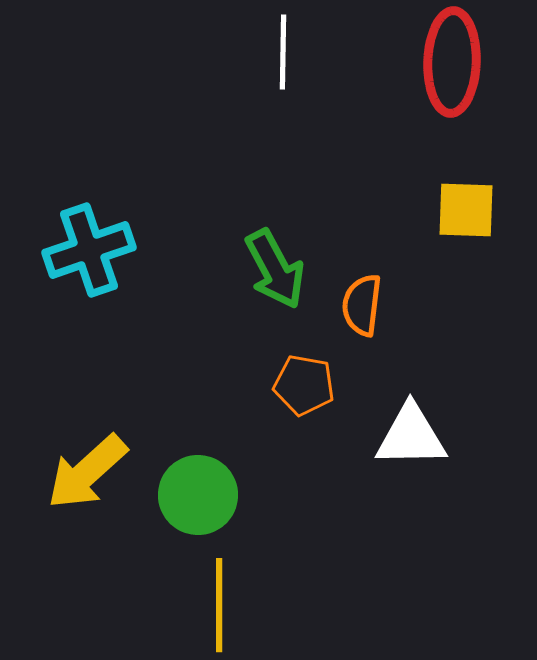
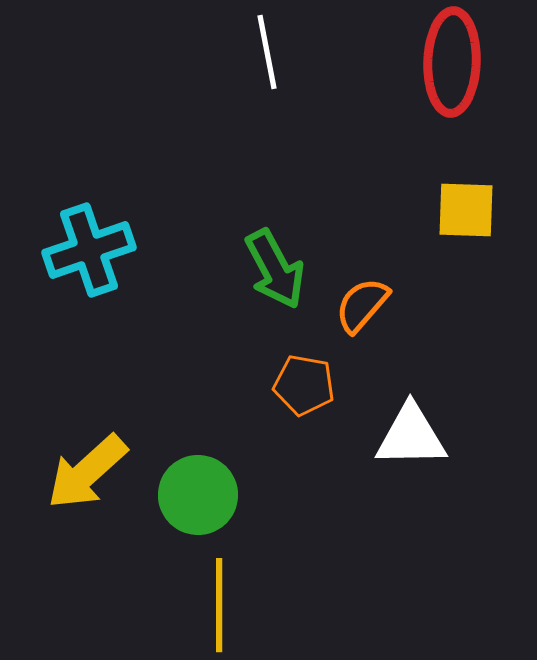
white line: moved 16 px left; rotated 12 degrees counterclockwise
orange semicircle: rotated 34 degrees clockwise
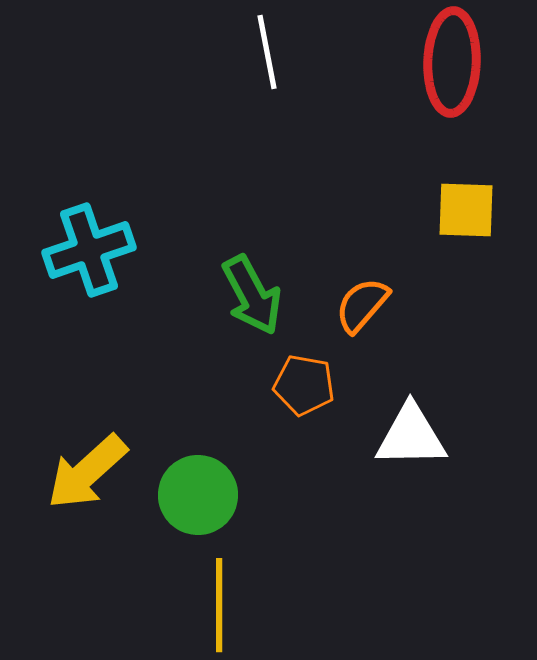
green arrow: moved 23 px left, 26 px down
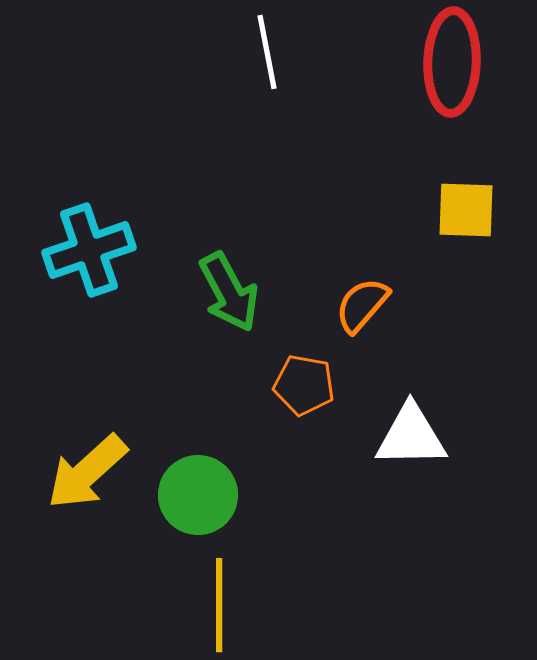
green arrow: moved 23 px left, 3 px up
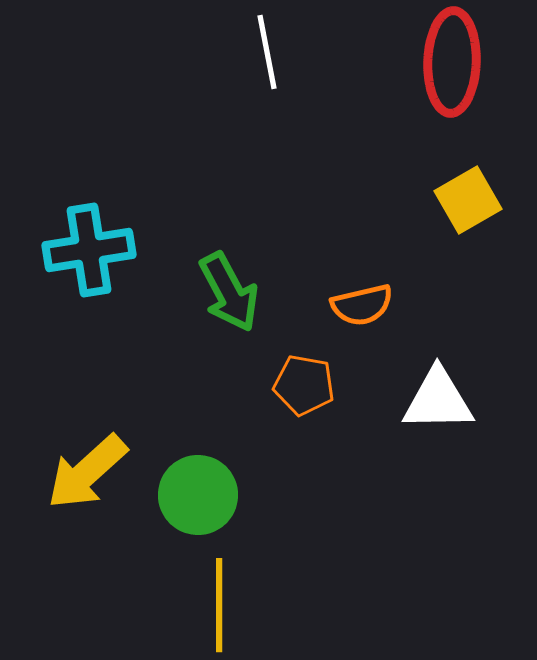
yellow square: moved 2 px right, 10 px up; rotated 32 degrees counterclockwise
cyan cross: rotated 10 degrees clockwise
orange semicircle: rotated 144 degrees counterclockwise
white triangle: moved 27 px right, 36 px up
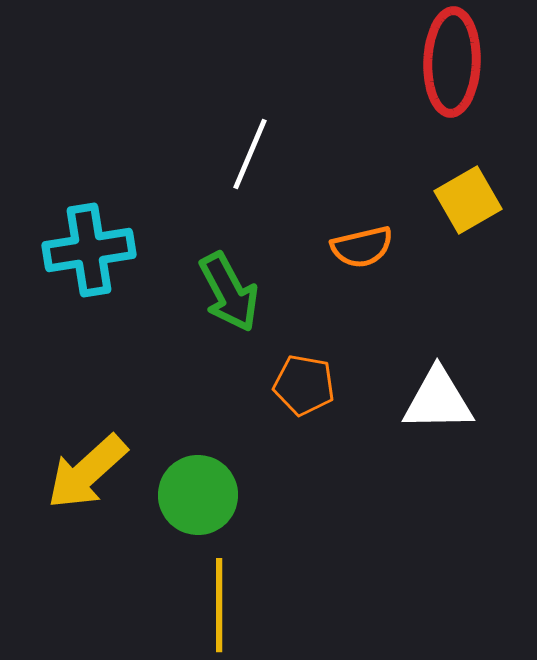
white line: moved 17 px left, 102 px down; rotated 34 degrees clockwise
orange semicircle: moved 58 px up
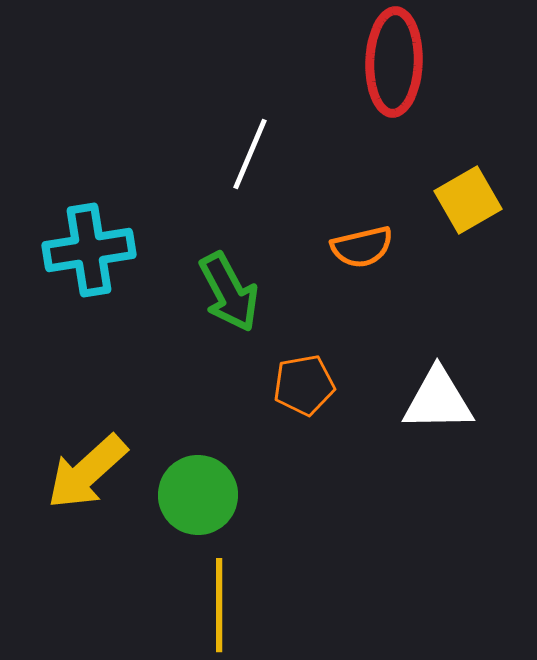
red ellipse: moved 58 px left
orange pentagon: rotated 20 degrees counterclockwise
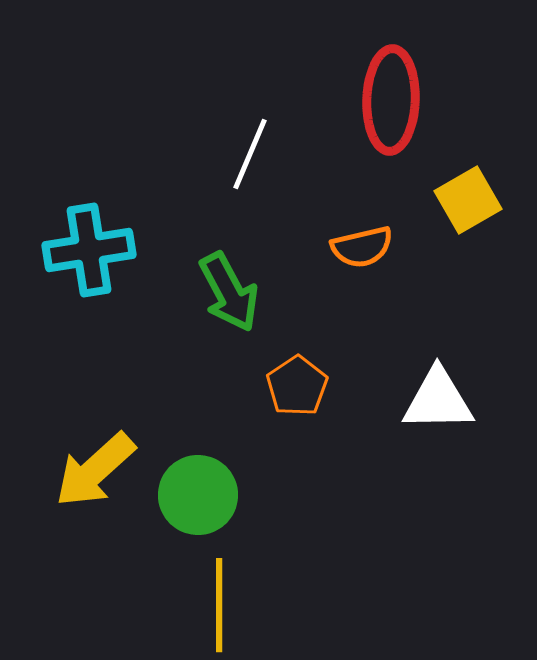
red ellipse: moved 3 px left, 38 px down
orange pentagon: moved 7 px left, 1 px down; rotated 24 degrees counterclockwise
yellow arrow: moved 8 px right, 2 px up
